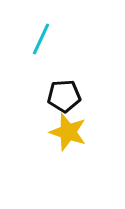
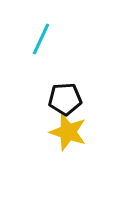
black pentagon: moved 1 px right, 3 px down
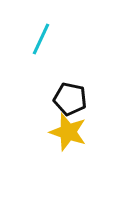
black pentagon: moved 5 px right; rotated 16 degrees clockwise
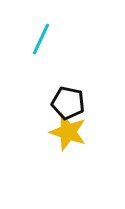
black pentagon: moved 2 px left, 4 px down
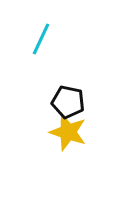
black pentagon: moved 1 px up
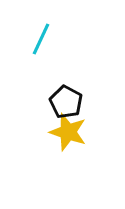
black pentagon: moved 2 px left; rotated 16 degrees clockwise
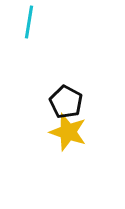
cyan line: moved 12 px left, 17 px up; rotated 16 degrees counterclockwise
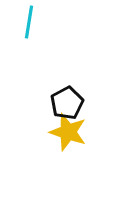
black pentagon: moved 1 px right, 1 px down; rotated 16 degrees clockwise
